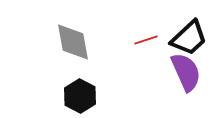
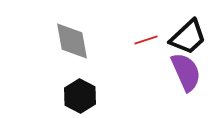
black trapezoid: moved 1 px left, 1 px up
gray diamond: moved 1 px left, 1 px up
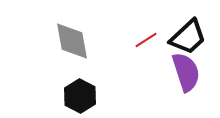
red line: rotated 15 degrees counterclockwise
purple semicircle: rotated 6 degrees clockwise
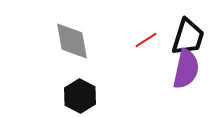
black trapezoid: rotated 30 degrees counterclockwise
purple semicircle: moved 3 px up; rotated 30 degrees clockwise
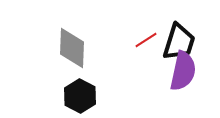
black trapezoid: moved 9 px left, 5 px down
gray diamond: moved 7 px down; rotated 12 degrees clockwise
purple semicircle: moved 3 px left, 2 px down
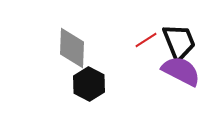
black trapezoid: rotated 39 degrees counterclockwise
purple semicircle: moved 2 px left; rotated 75 degrees counterclockwise
black hexagon: moved 9 px right, 12 px up
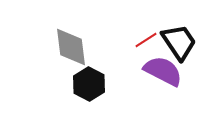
black trapezoid: rotated 12 degrees counterclockwise
gray diamond: moved 1 px left, 1 px up; rotated 9 degrees counterclockwise
purple semicircle: moved 18 px left
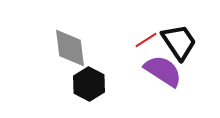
gray diamond: moved 1 px left, 1 px down
purple semicircle: rotated 6 degrees clockwise
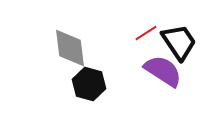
red line: moved 7 px up
black hexagon: rotated 12 degrees counterclockwise
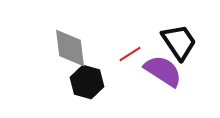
red line: moved 16 px left, 21 px down
black hexagon: moved 2 px left, 2 px up
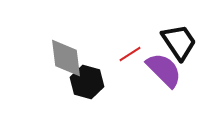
gray diamond: moved 4 px left, 10 px down
purple semicircle: moved 1 px right, 1 px up; rotated 12 degrees clockwise
